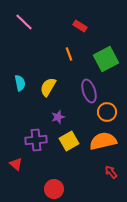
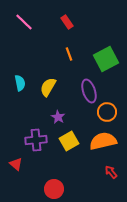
red rectangle: moved 13 px left, 4 px up; rotated 24 degrees clockwise
purple star: rotated 24 degrees counterclockwise
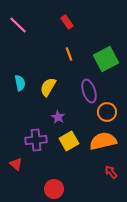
pink line: moved 6 px left, 3 px down
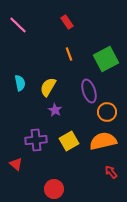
purple star: moved 3 px left, 7 px up
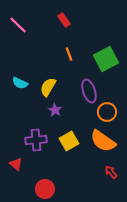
red rectangle: moved 3 px left, 2 px up
cyan semicircle: rotated 126 degrees clockwise
orange semicircle: rotated 132 degrees counterclockwise
red circle: moved 9 px left
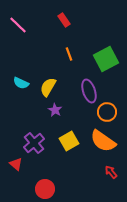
cyan semicircle: moved 1 px right
purple cross: moved 2 px left, 3 px down; rotated 35 degrees counterclockwise
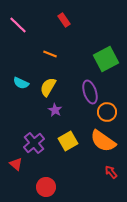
orange line: moved 19 px left; rotated 48 degrees counterclockwise
purple ellipse: moved 1 px right, 1 px down
yellow square: moved 1 px left
red circle: moved 1 px right, 2 px up
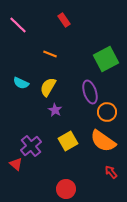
purple cross: moved 3 px left, 3 px down
red circle: moved 20 px right, 2 px down
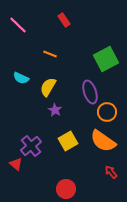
cyan semicircle: moved 5 px up
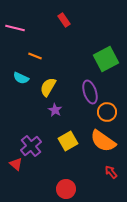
pink line: moved 3 px left, 3 px down; rotated 30 degrees counterclockwise
orange line: moved 15 px left, 2 px down
